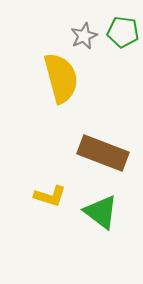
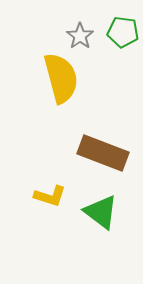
gray star: moved 4 px left; rotated 12 degrees counterclockwise
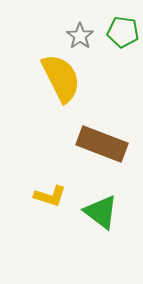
yellow semicircle: rotated 12 degrees counterclockwise
brown rectangle: moved 1 px left, 9 px up
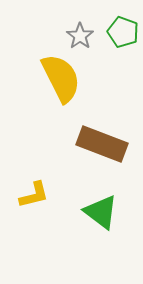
green pentagon: rotated 12 degrees clockwise
yellow L-shape: moved 16 px left, 1 px up; rotated 32 degrees counterclockwise
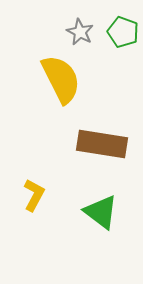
gray star: moved 4 px up; rotated 8 degrees counterclockwise
yellow semicircle: moved 1 px down
brown rectangle: rotated 12 degrees counterclockwise
yellow L-shape: rotated 48 degrees counterclockwise
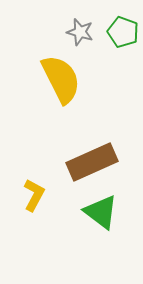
gray star: rotated 12 degrees counterclockwise
brown rectangle: moved 10 px left, 18 px down; rotated 33 degrees counterclockwise
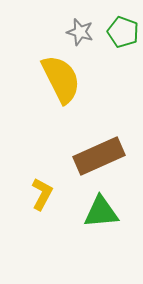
brown rectangle: moved 7 px right, 6 px up
yellow L-shape: moved 8 px right, 1 px up
green triangle: rotated 42 degrees counterclockwise
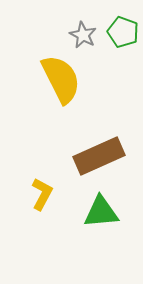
gray star: moved 3 px right, 3 px down; rotated 12 degrees clockwise
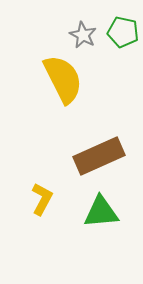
green pentagon: rotated 8 degrees counterclockwise
yellow semicircle: moved 2 px right
yellow L-shape: moved 5 px down
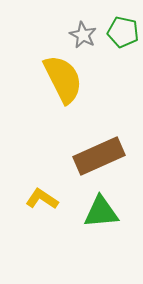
yellow L-shape: rotated 84 degrees counterclockwise
